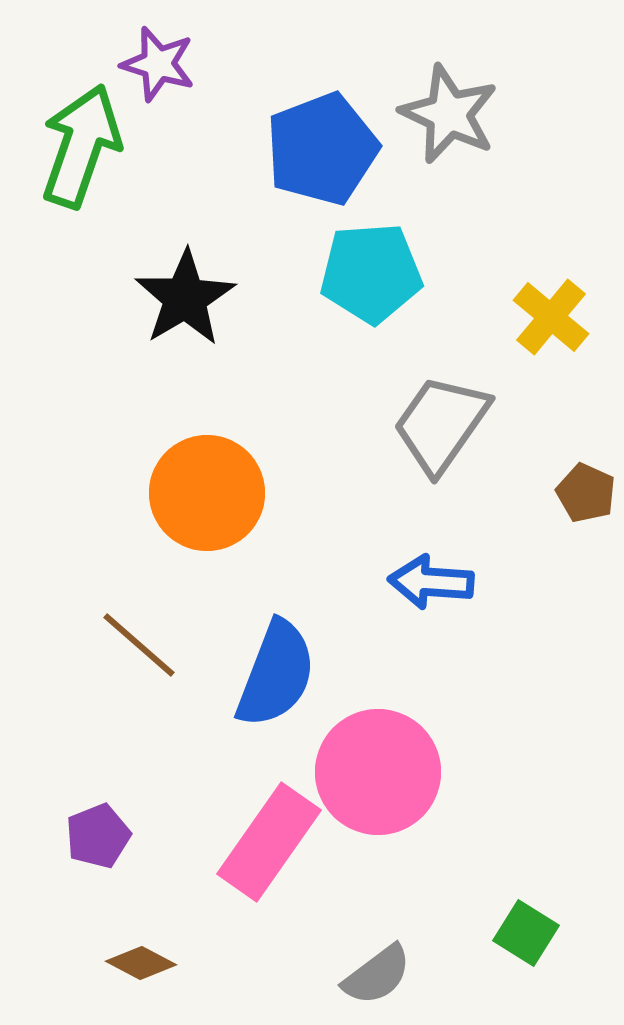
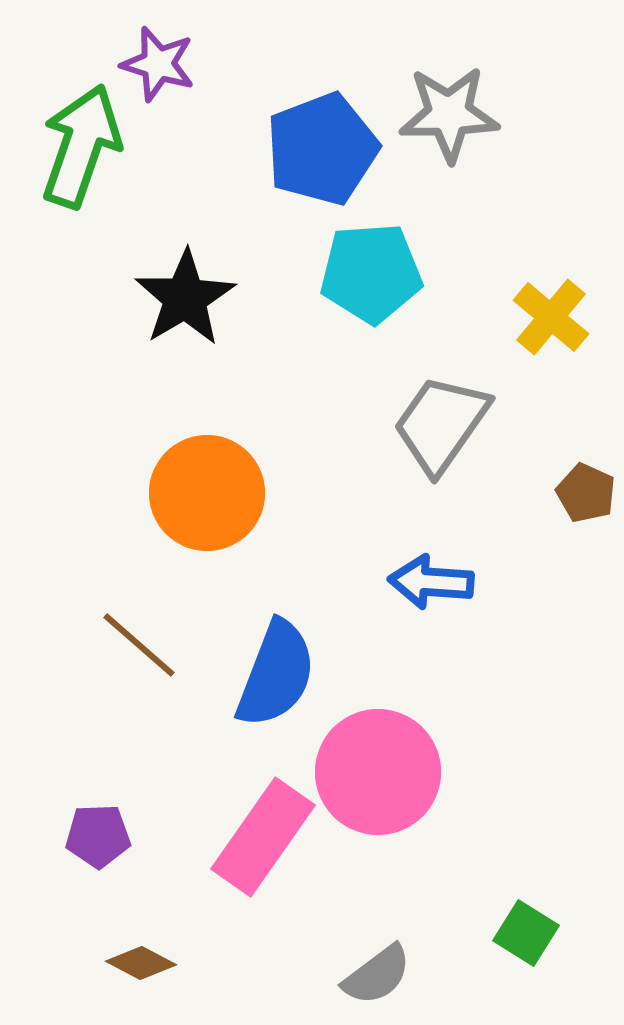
gray star: rotated 26 degrees counterclockwise
purple pentagon: rotated 20 degrees clockwise
pink rectangle: moved 6 px left, 5 px up
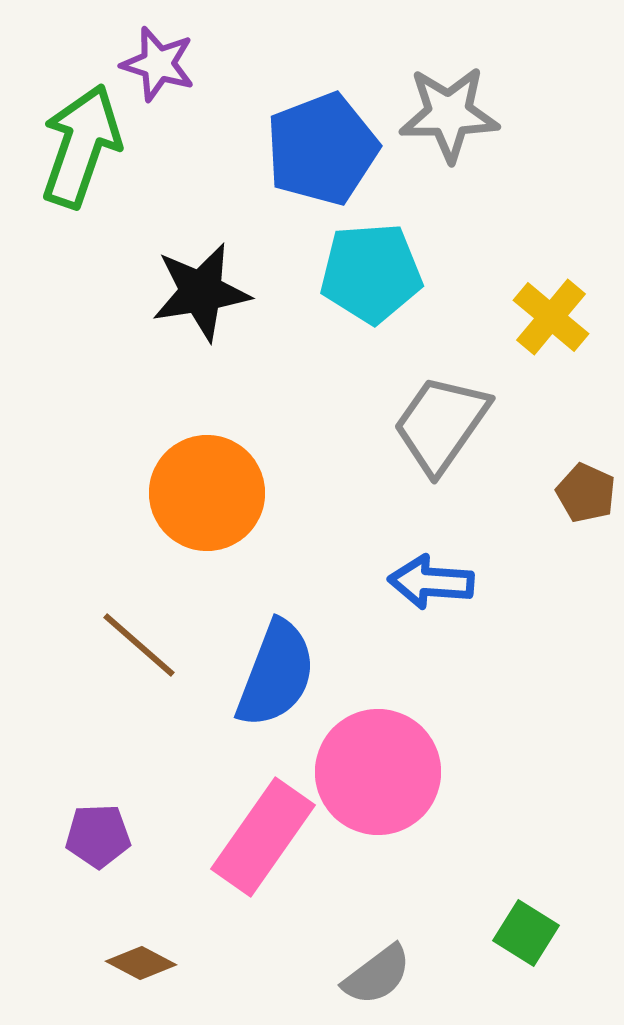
black star: moved 16 px right, 6 px up; rotated 22 degrees clockwise
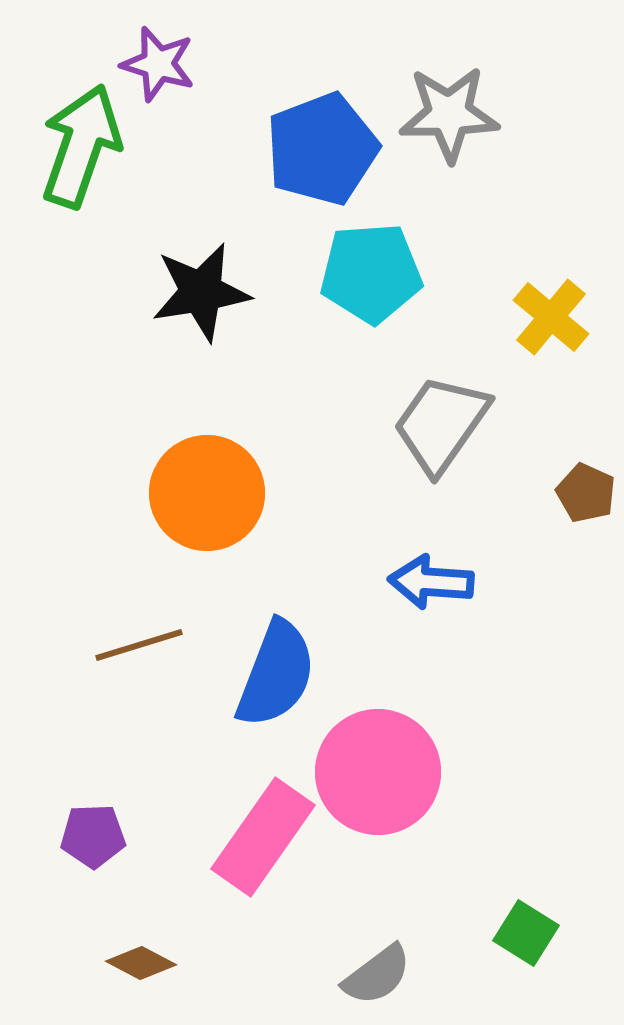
brown line: rotated 58 degrees counterclockwise
purple pentagon: moved 5 px left
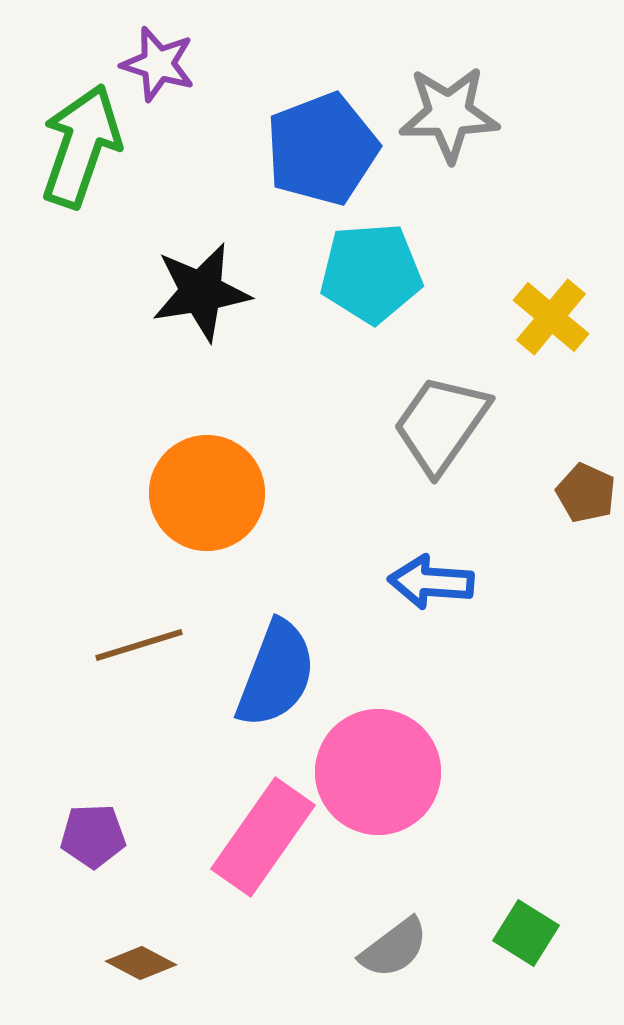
gray semicircle: moved 17 px right, 27 px up
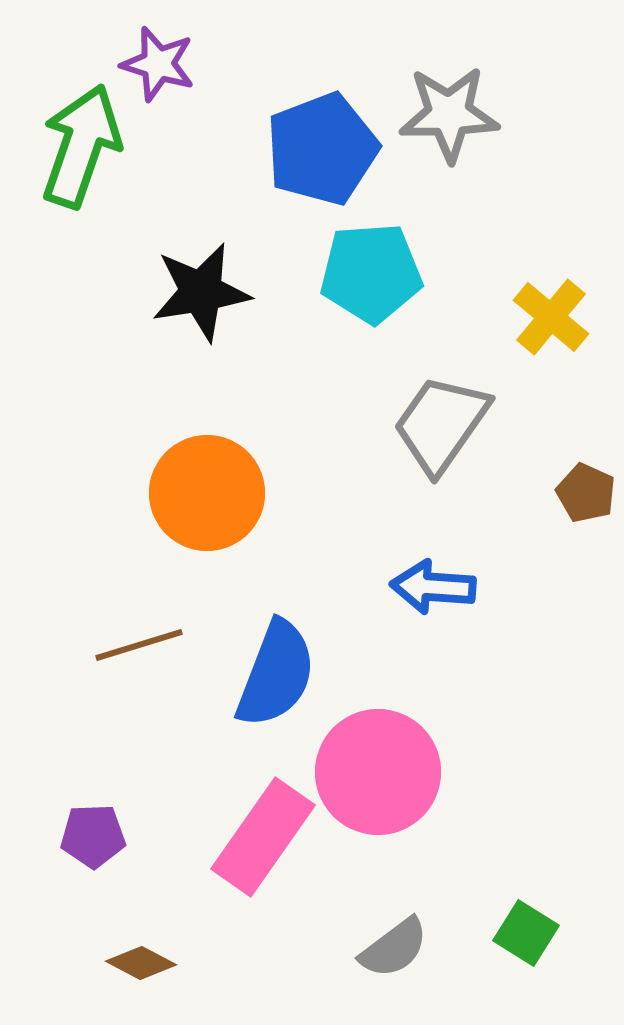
blue arrow: moved 2 px right, 5 px down
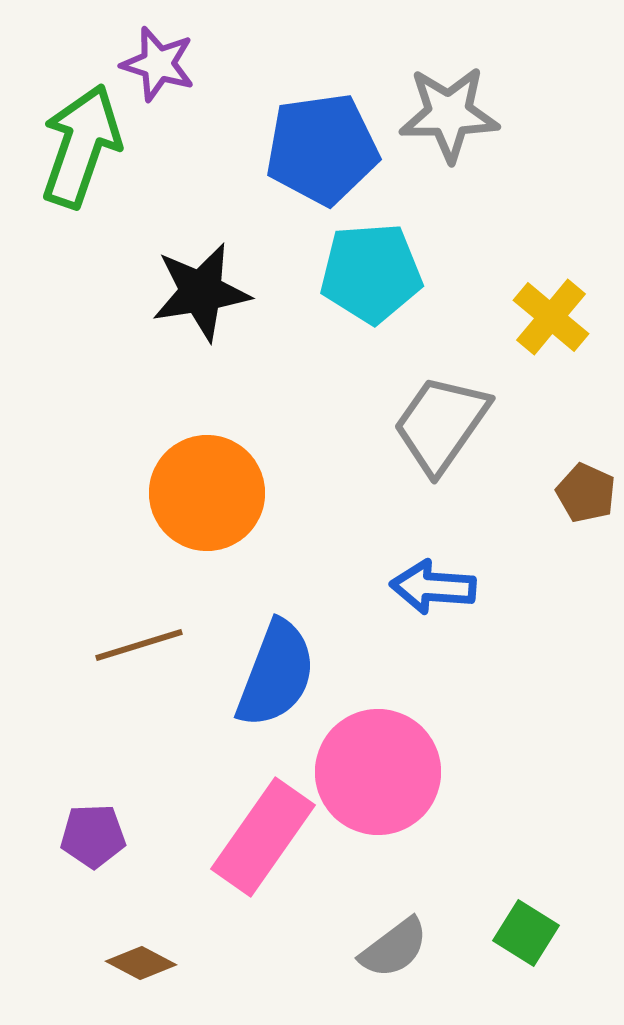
blue pentagon: rotated 13 degrees clockwise
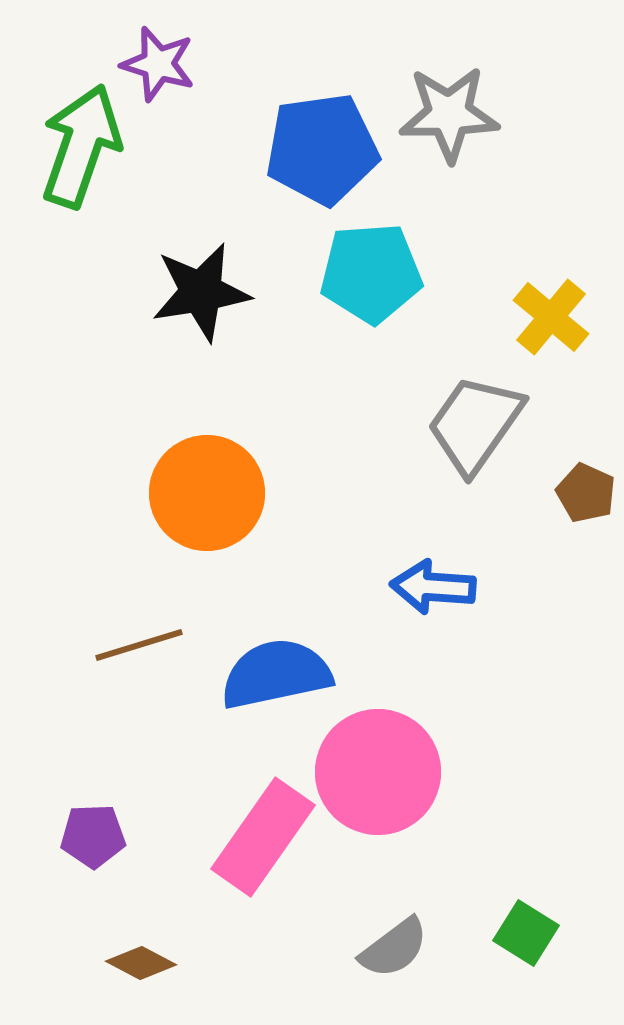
gray trapezoid: moved 34 px right
blue semicircle: rotated 123 degrees counterclockwise
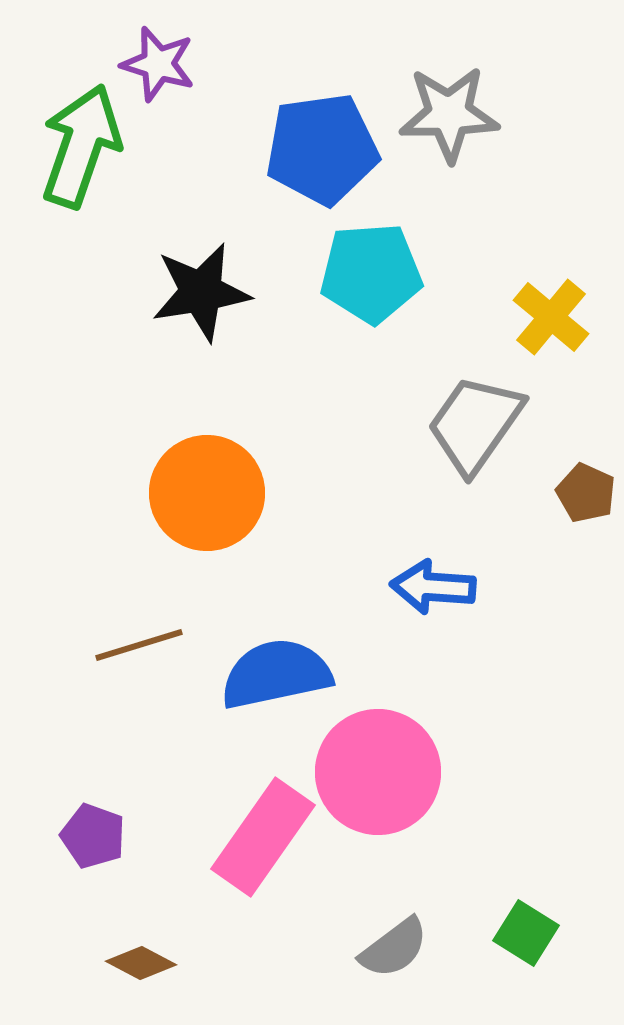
purple pentagon: rotated 22 degrees clockwise
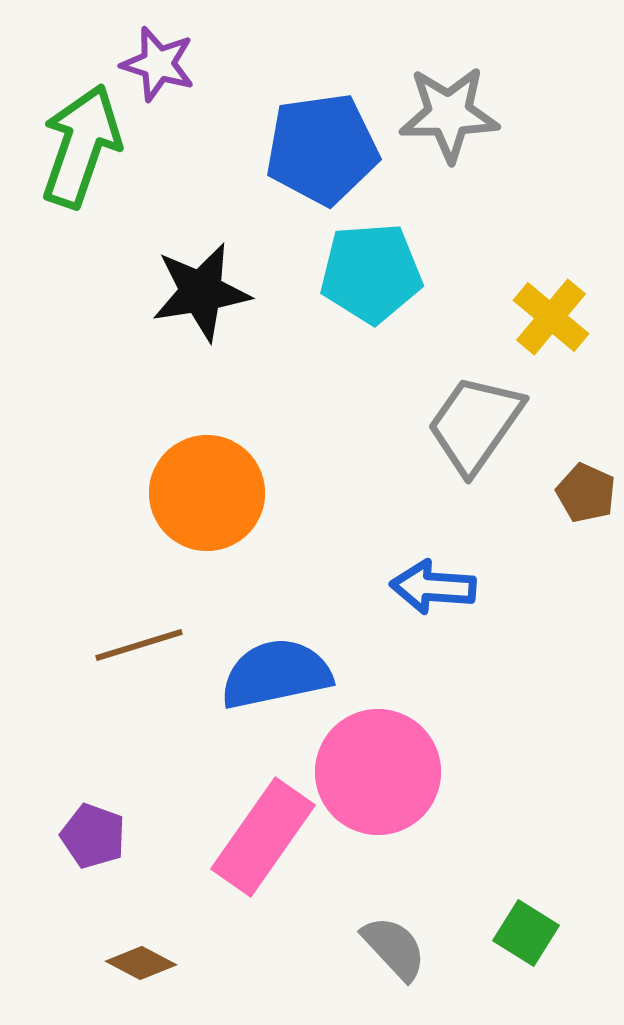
gray semicircle: rotated 96 degrees counterclockwise
